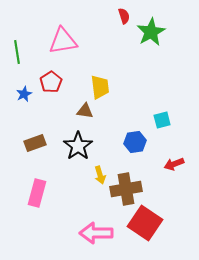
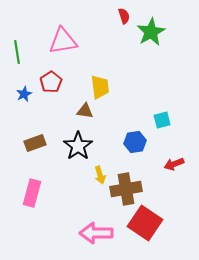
pink rectangle: moved 5 px left
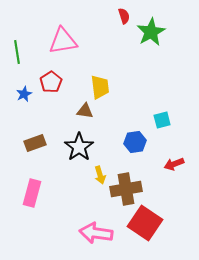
black star: moved 1 px right, 1 px down
pink arrow: rotated 8 degrees clockwise
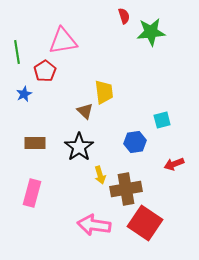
green star: rotated 24 degrees clockwise
red pentagon: moved 6 px left, 11 px up
yellow trapezoid: moved 4 px right, 5 px down
brown triangle: rotated 36 degrees clockwise
brown rectangle: rotated 20 degrees clockwise
pink arrow: moved 2 px left, 8 px up
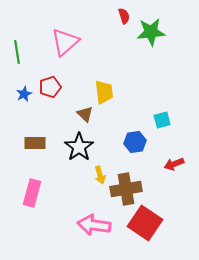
pink triangle: moved 2 px right, 1 px down; rotated 32 degrees counterclockwise
red pentagon: moved 5 px right, 16 px down; rotated 15 degrees clockwise
brown triangle: moved 3 px down
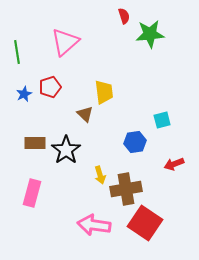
green star: moved 1 px left, 2 px down
black star: moved 13 px left, 3 px down
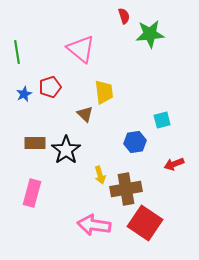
pink triangle: moved 16 px right, 7 px down; rotated 40 degrees counterclockwise
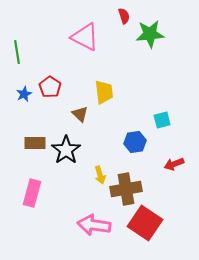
pink triangle: moved 4 px right, 12 px up; rotated 12 degrees counterclockwise
red pentagon: rotated 20 degrees counterclockwise
brown triangle: moved 5 px left
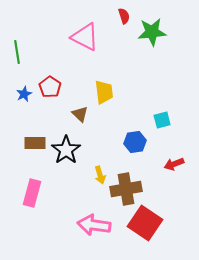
green star: moved 2 px right, 2 px up
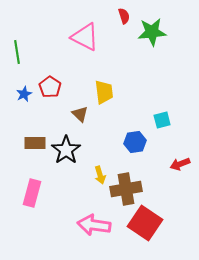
red arrow: moved 6 px right
